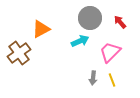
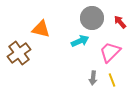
gray circle: moved 2 px right
orange triangle: rotated 42 degrees clockwise
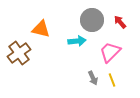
gray circle: moved 2 px down
cyan arrow: moved 3 px left; rotated 18 degrees clockwise
gray arrow: rotated 32 degrees counterclockwise
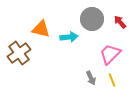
gray circle: moved 1 px up
cyan arrow: moved 8 px left, 4 px up
pink trapezoid: moved 2 px down
gray arrow: moved 2 px left
